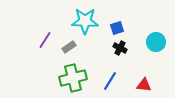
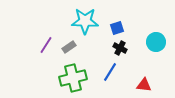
purple line: moved 1 px right, 5 px down
blue line: moved 9 px up
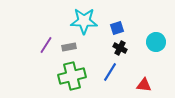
cyan star: moved 1 px left
gray rectangle: rotated 24 degrees clockwise
green cross: moved 1 px left, 2 px up
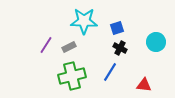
gray rectangle: rotated 16 degrees counterclockwise
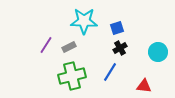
cyan circle: moved 2 px right, 10 px down
black cross: rotated 32 degrees clockwise
red triangle: moved 1 px down
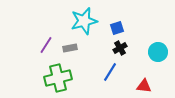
cyan star: rotated 16 degrees counterclockwise
gray rectangle: moved 1 px right, 1 px down; rotated 16 degrees clockwise
green cross: moved 14 px left, 2 px down
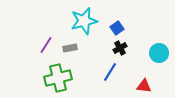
blue square: rotated 16 degrees counterclockwise
cyan circle: moved 1 px right, 1 px down
